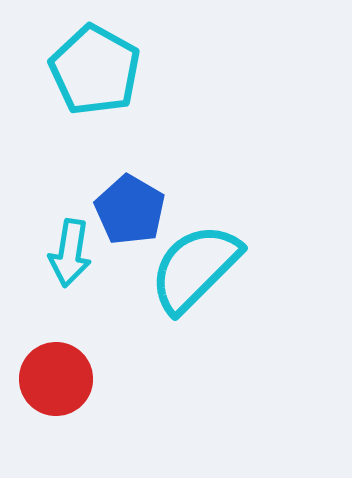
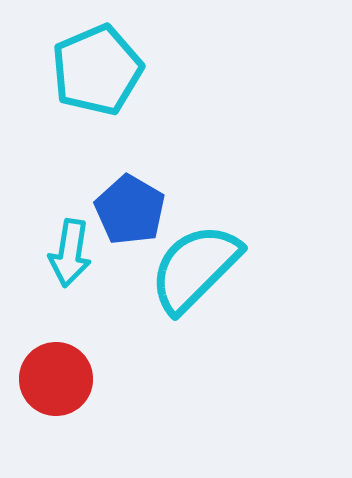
cyan pentagon: moved 2 px right; rotated 20 degrees clockwise
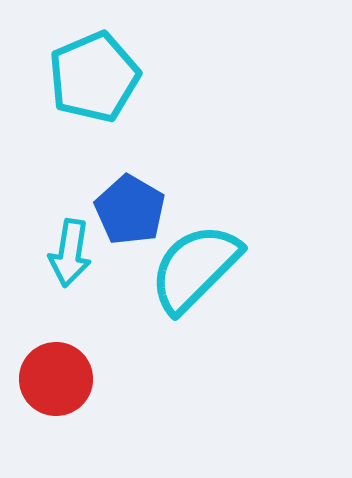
cyan pentagon: moved 3 px left, 7 px down
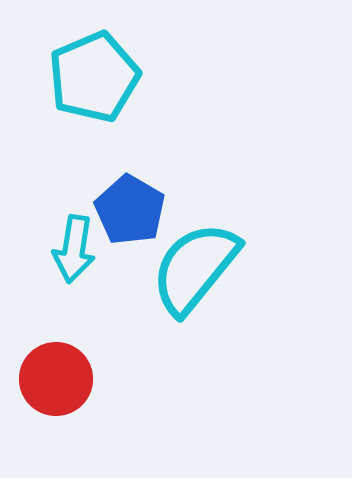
cyan arrow: moved 4 px right, 4 px up
cyan semicircle: rotated 6 degrees counterclockwise
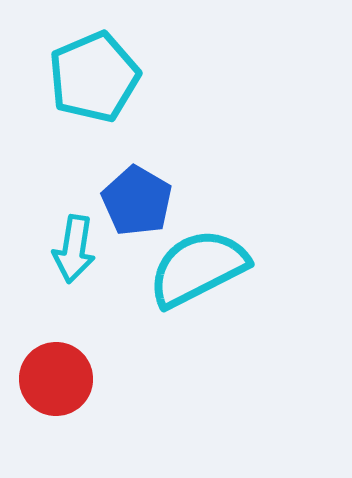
blue pentagon: moved 7 px right, 9 px up
cyan semicircle: moved 3 px right; rotated 24 degrees clockwise
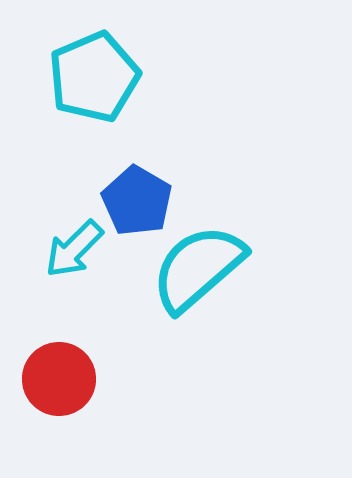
cyan arrow: rotated 36 degrees clockwise
cyan semicircle: rotated 14 degrees counterclockwise
red circle: moved 3 px right
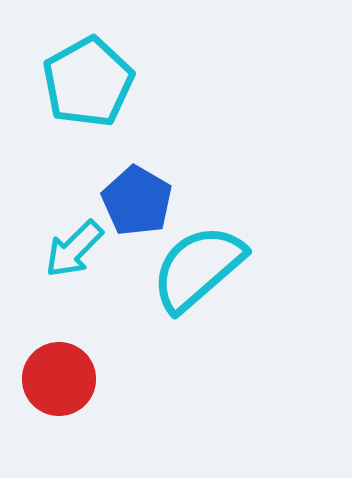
cyan pentagon: moved 6 px left, 5 px down; rotated 6 degrees counterclockwise
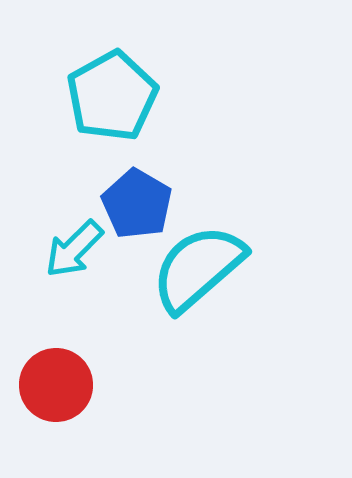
cyan pentagon: moved 24 px right, 14 px down
blue pentagon: moved 3 px down
red circle: moved 3 px left, 6 px down
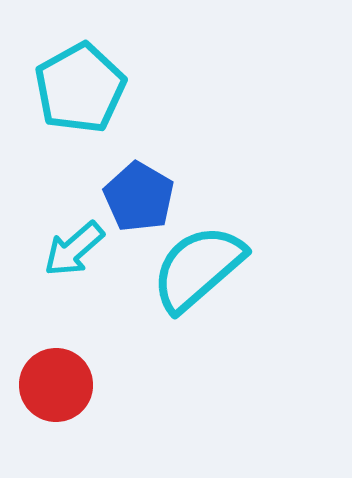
cyan pentagon: moved 32 px left, 8 px up
blue pentagon: moved 2 px right, 7 px up
cyan arrow: rotated 4 degrees clockwise
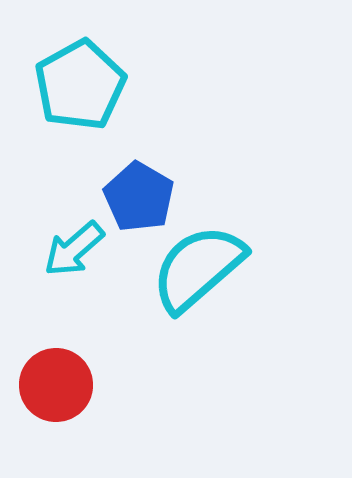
cyan pentagon: moved 3 px up
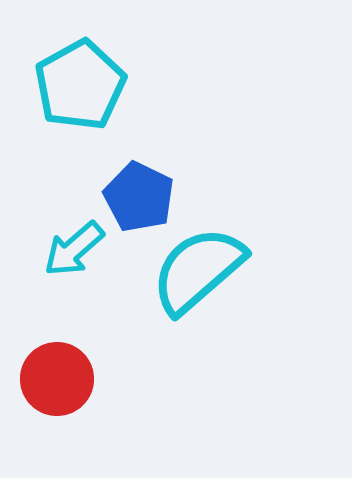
blue pentagon: rotated 4 degrees counterclockwise
cyan semicircle: moved 2 px down
red circle: moved 1 px right, 6 px up
